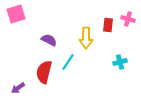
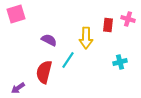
cyan line: moved 2 px up
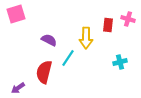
cyan line: moved 2 px up
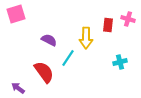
red semicircle: rotated 130 degrees clockwise
purple arrow: rotated 72 degrees clockwise
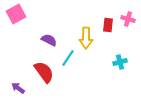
pink square: rotated 12 degrees counterclockwise
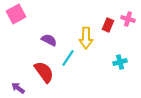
red rectangle: rotated 16 degrees clockwise
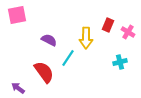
pink square: moved 1 px right, 1 px down; rotated 18 degrees clockwise
pink cross: moved 13 px down; rotated 16 degrees clockwise
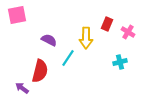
red rectangle: moved 1 px left, 1 px up
red semicircle: moved 4 px left, 1 px up; rotated 50 degrees clockwise
purple arrow: moved 4 px right
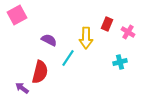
pink square: rotated 18 degrees counterclockwise
red semicircle: moved 1 px down
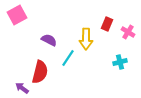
yellow arrow: moved 1 px down
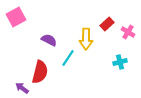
pink square: moved 1 px left, 2 px down
red rectangle: rotated 24 degrees clockwise
